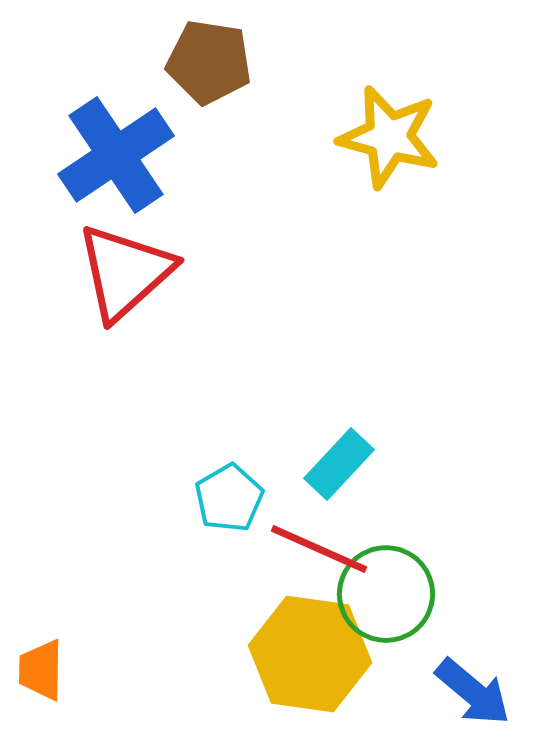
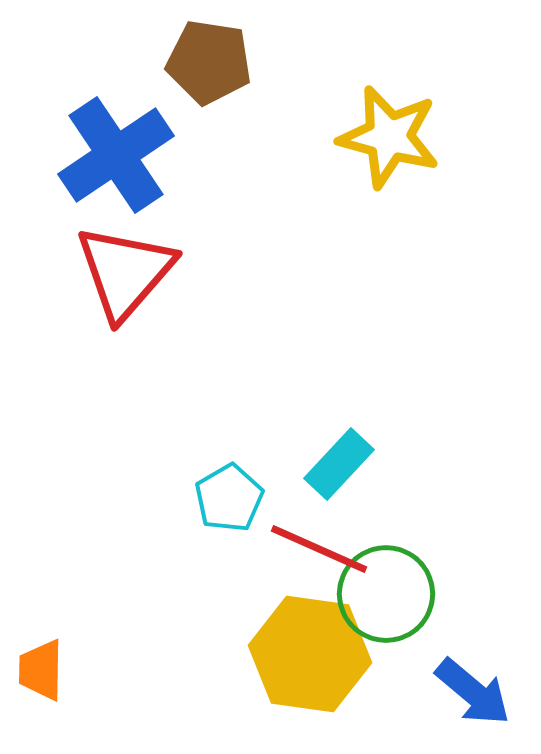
red triangle: rotated 7 degrees counterclockwise
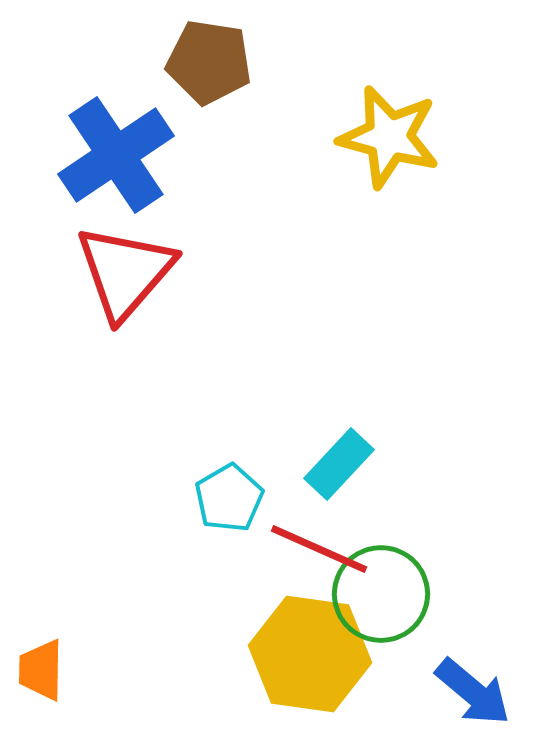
green circle: moved 5 px left
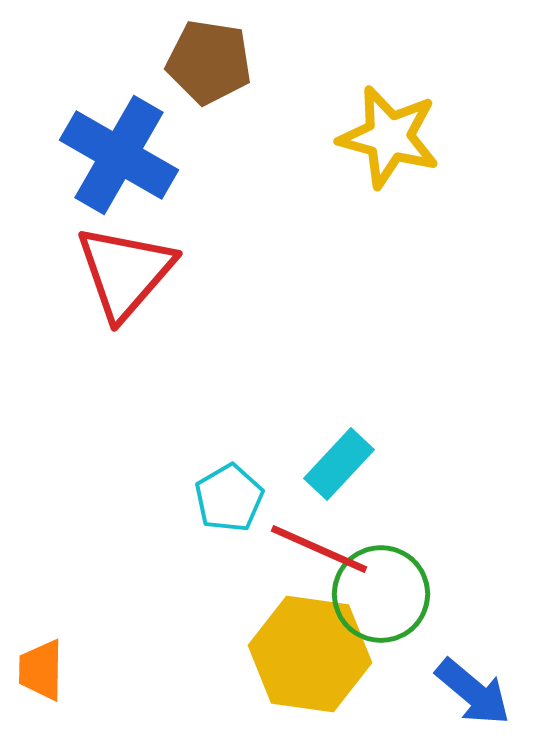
blue cross: moved 3 px right; rotated 26 degrees counterclockwise
